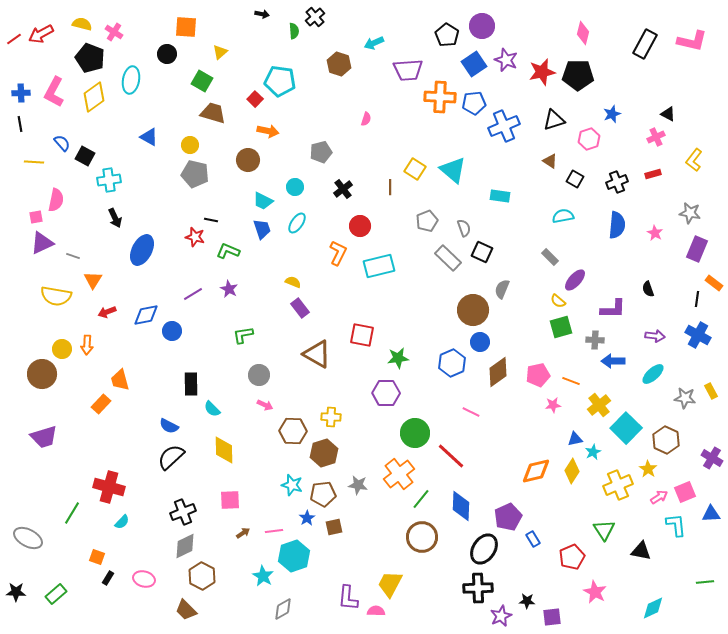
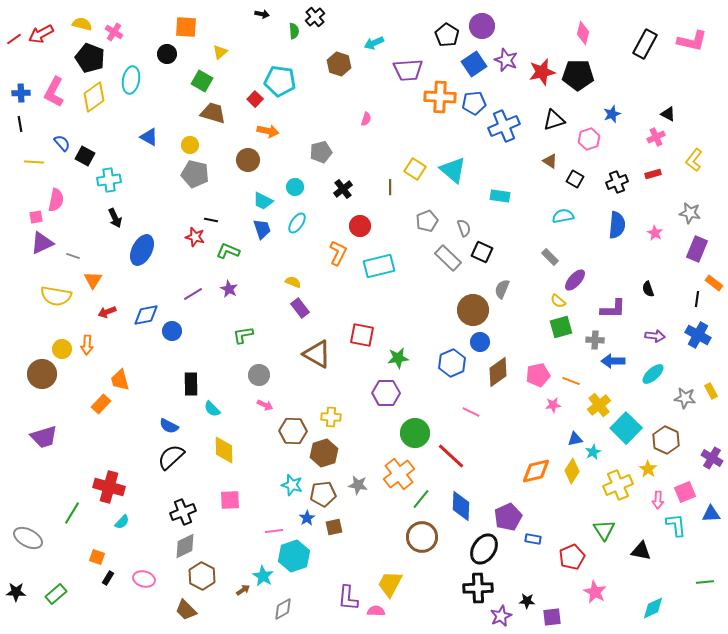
pink arrow at (659, 497): moved 1 px left, 3 px down; rotated 126 degrees clockwise
brown arrow at (243, 533): moved 57 px down
blue rectangle at (533, 539): rotated 49 degrees counterclockwise
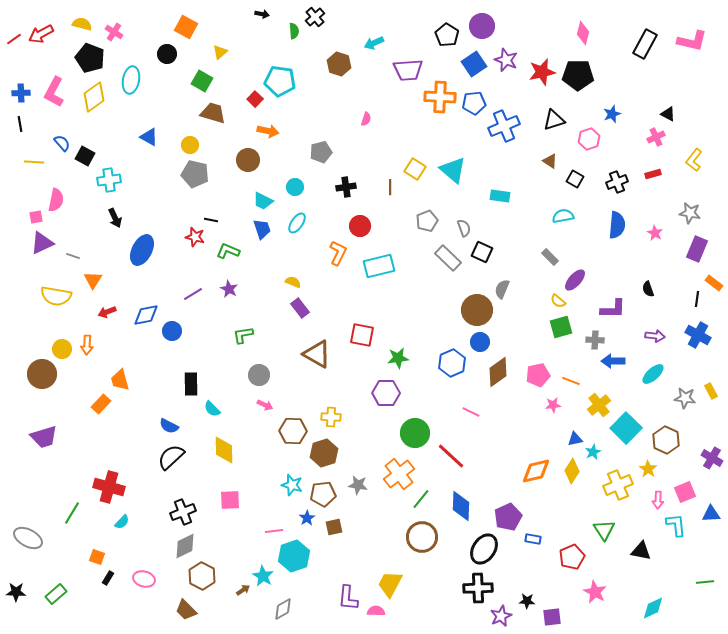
orange square at (186, 27): rotated 25 degrees clockwise
black cross at (343, 189): moved 3 px right, 2 px up; rotated 30 degrees clockwise
brown circle at (473, 310): moved 4 px right
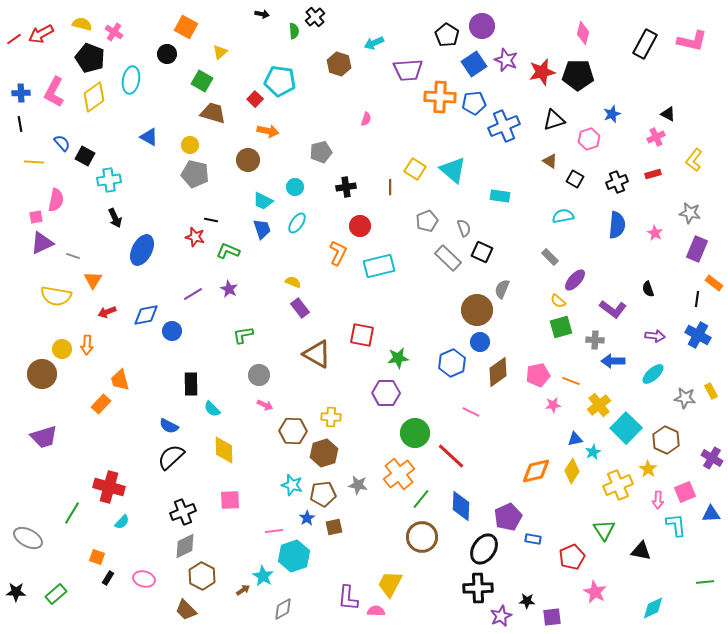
purple L-shape at (613, 309): rotated 36 degrees clockwise
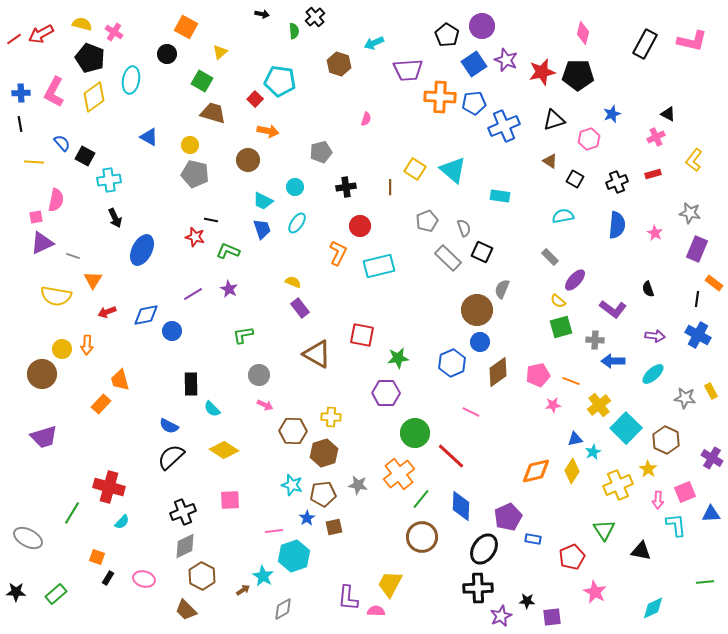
yellow diamond at (224, 450): rotated 56 degrees counterclockwise
